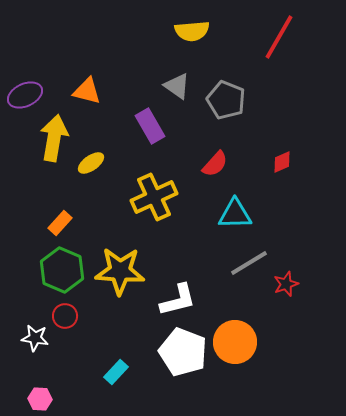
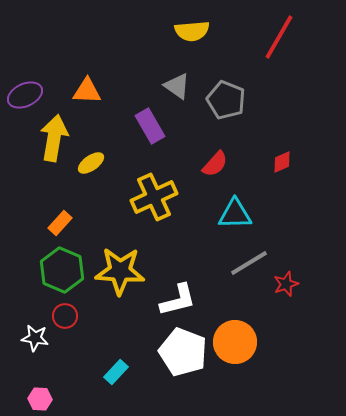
orange triangle: rotated 12 degrees counterclockwise
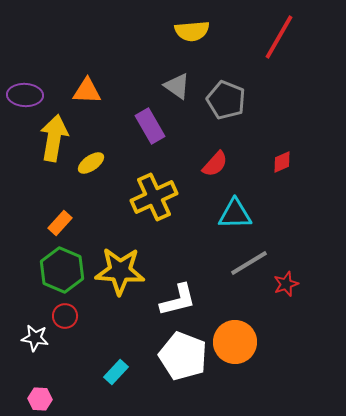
purple ellipse: rotated 28 degrees clockwise
white pentagon: moved 4 px down
